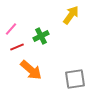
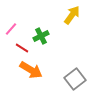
yellow arrow: moved 1 px right
red line: moved 5 px right, 1 px down; rotated 56 degrees clockwise
orange arrow: rotated 10 degrees counterclockwise
gray square: rotated 30 degrees counterclockwise
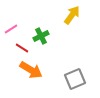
pink line: rotated 16 degrees clockwise
gray square: rotated 15 degrees clockwise
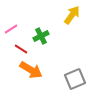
red line: moved 1 px left, 1 px down
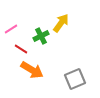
yellow arrow: moved 11 px left, 8 px down
orange arrow: moved 1 px right
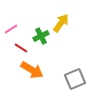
red line: moved 1 px up
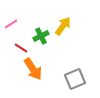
yellow arrow: moved 2 px right, 3 px down
pink line: moved 5 px up
orange arrow: moved 1 px right, 1 px up; rotated 25 degrees clockwise
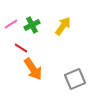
green cross: moved 9 px left, 11 px up
